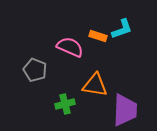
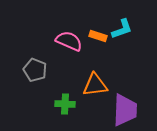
pink semicircle: moved 1 px left, 6 px up
orange triangle: rotated 16 degrees counterclockwise
green cross: rotated 18 degrees clockwise
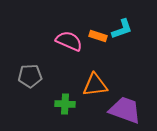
gray pentagon: moved 5 px left, 6 px down; rotated 25 degrees counterclockwise
purple trapezoid: rotated 72 degrees counterclockwise
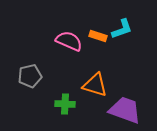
gray pentagon: rotated 10 degrees counterclockwise
orange triangle: rotated 24 degrees clockwise
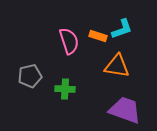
pink semicircle: rotated 48 degrees clockwise
orange triangle: moved 22 px right, 19 px up; rotated 8 degrees counterclockwise
green cross: moved 15 px up
